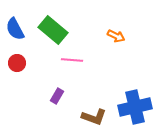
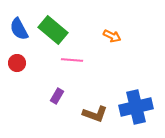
blue semicircle: moved 4 px right
orange arrow: moved 4 px left
blue cross: moved 1 px right
brown L-shape: moved 1 px right, 3 px up
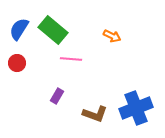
blue semicircle: rotated 60 degrees clockwise
pink line: moved 1 px left, 1 px up
blue cross: moved 1 px down; rotated 8 degrees counterclockwise
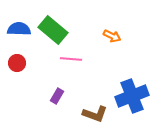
blue semicircle: rotated 60 degrees clockwise
blue cross: moved 4 px left, 12 px up
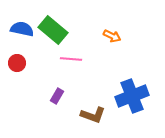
blue semicircle: moved 3 px right; rotated 10 degrees clockwise
brown L-shape: moved 2 px left, 1 px down
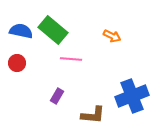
blue semicircle: moved 1 px left, 2 px down
brown L-shape: rotated 15 degrees counterclockwise
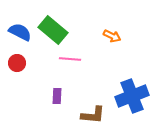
blue semicircle: moved 1 px left, 1 px down; rotated 15 degrees clockwise
pink line: moved 1 px left
purple rectangle: rotated 28 degrees counterclockwise
